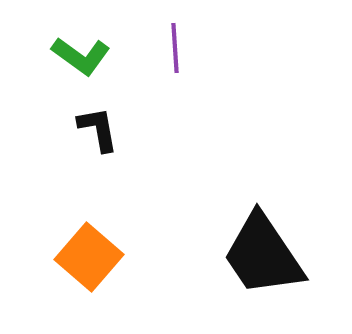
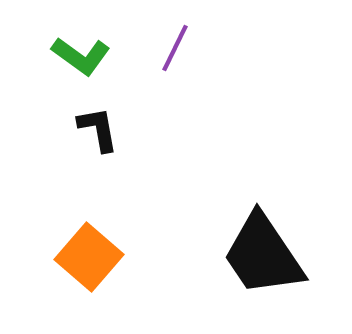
purple line: rotated 30 degrees clockwise
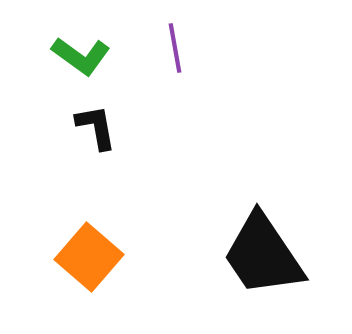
purple line: rotated 36 degrees counterclockwise
black L-shape: moved 2 px left, 2 px up
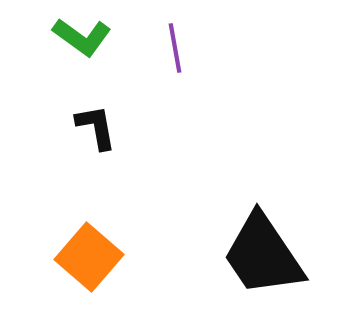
green L-shape: moved 1 px right, 19 px up
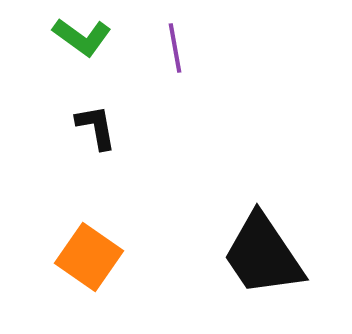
orange square: rotated 6 degrees counterclockwise
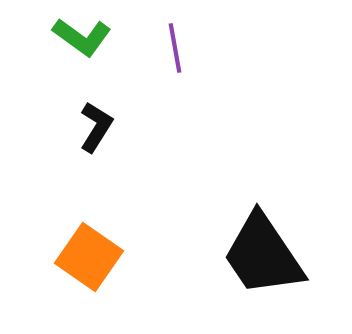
black L-shape: rotated 42 degrees clockwise
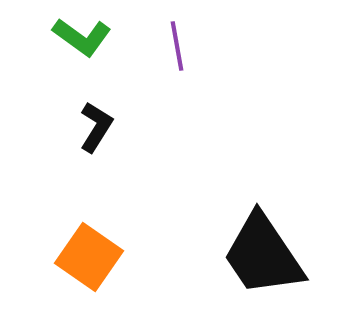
purple line: moved 2 px right, 2 px up
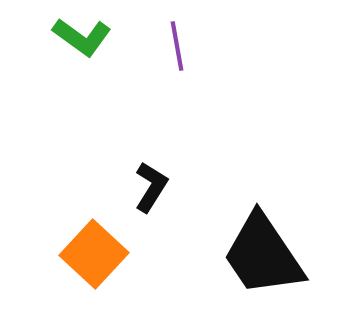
black L-shape: moved 55 px right, 60 px down
orange square: moved 5 px right, 3 px up; rotated 8 degrees clockwise
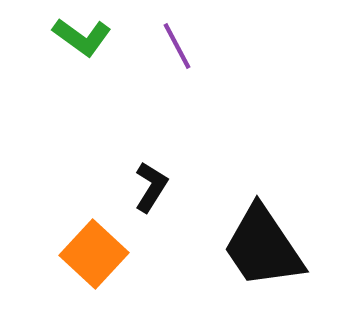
purple line: rotated 18 degrees counterclockwise
black trapezoid: moved 8 px up
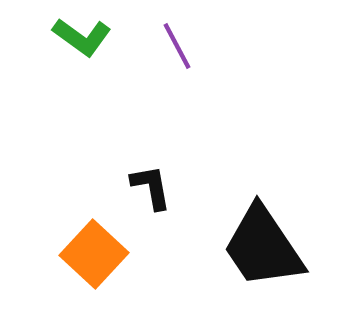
black L-shape: rotated 42 degrees counterclockwise
